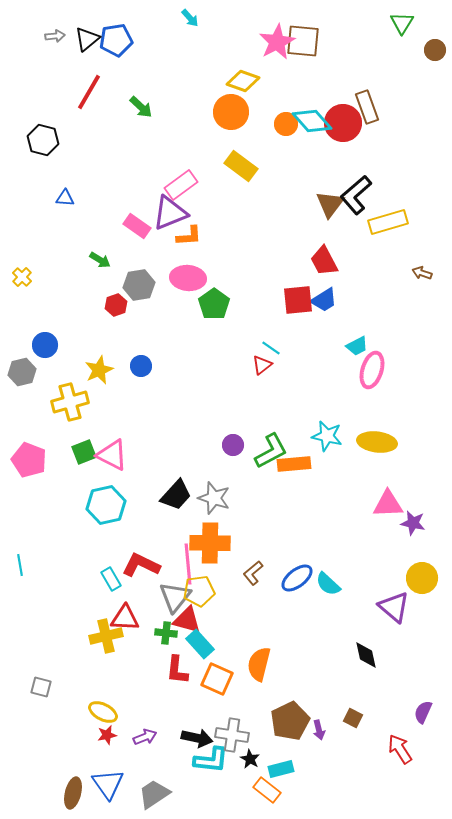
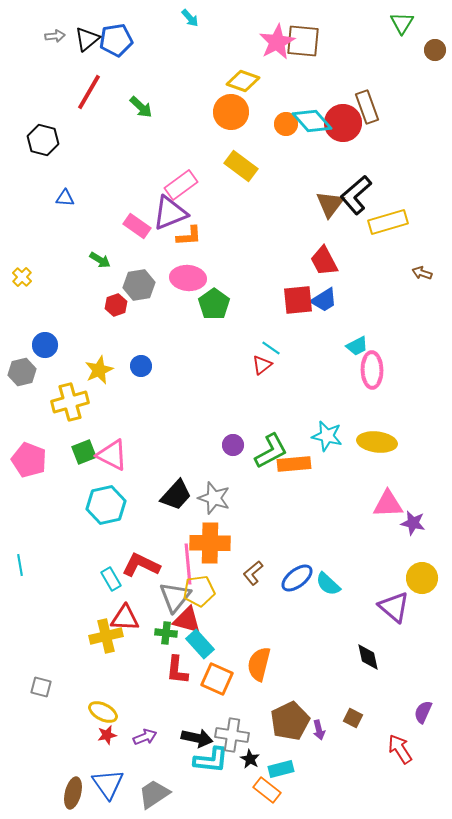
pink ellipse at (372, 370): rotated 18 degrees counterclockwise
black diamond at (366, 655): moved 2 px right, 2 px down
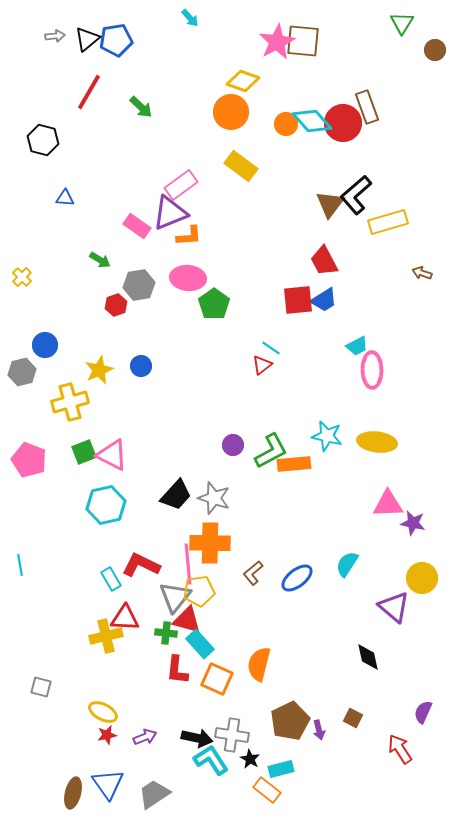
cyan semicircle at (328, 584): moved 19 px right, 20 px up; rotated 80 degrees clockwise
cyan L-shape at (211, 760): rotated 129 degrees counterclockwise
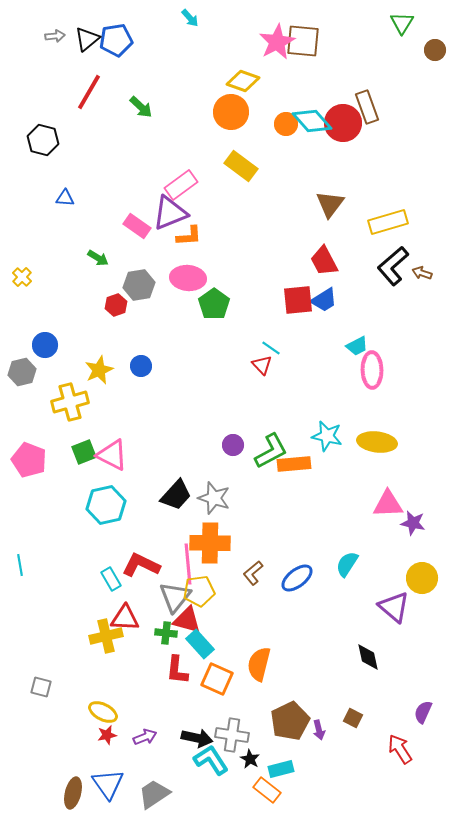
black L-shape at (356, 195): moved 37 px right, 71 px down
green arrow at (100, 260): moved 2 px left, 2 px up
red triangle at (262, 365): rotated 35 degrees counterclockwise
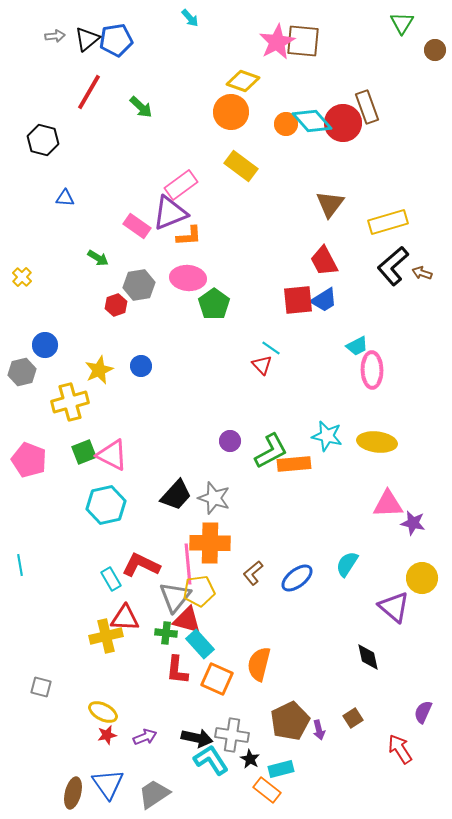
purple circle at (233, 445): moved 3 px left, 4 px up
brown square at (353, 718): rotated 30 degrees clockwise
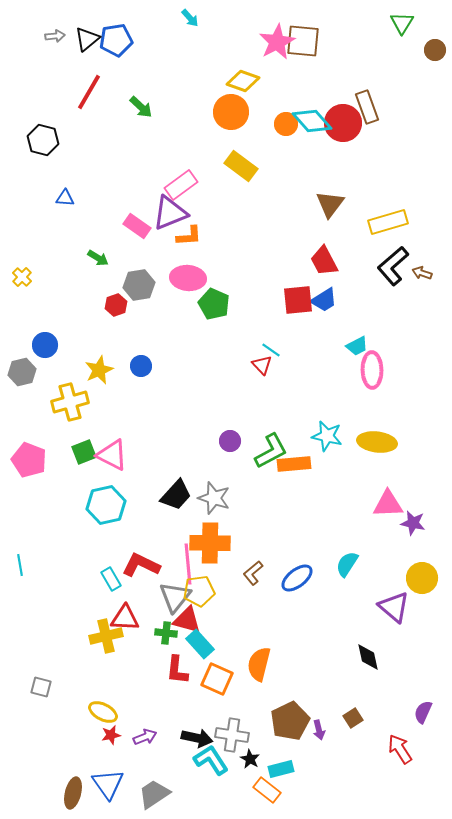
green pentagon at (214, 304): rotated 12 degrees counterclockwise
cyan line at (271, 348): moved 2 px down
red star at (107, 735): moved 4 px right
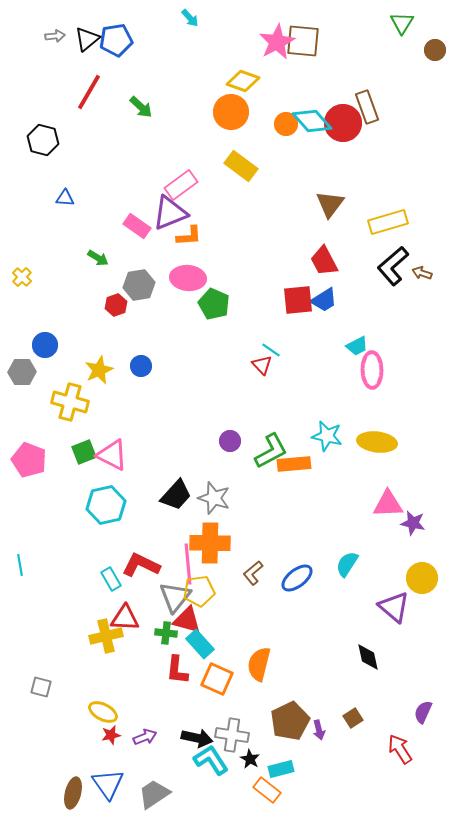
gray hexagon at (22, 372): rotated 12 degrees clockwise
yellow cross at (70, 402): rotated 30 degrees clockwise
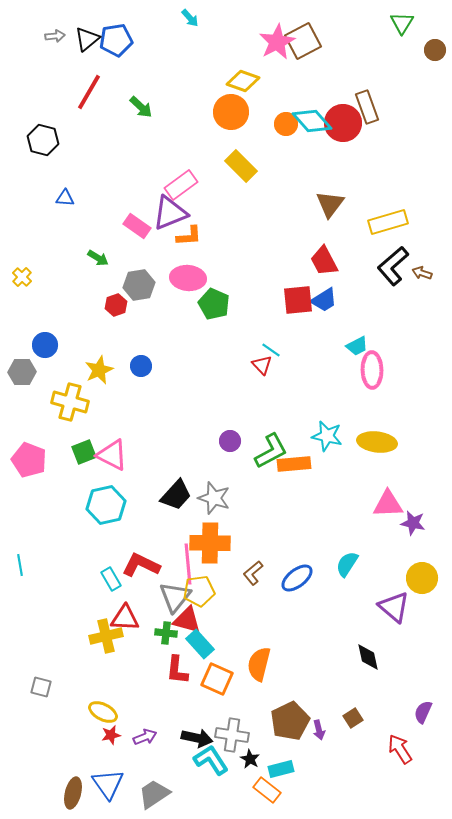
brown square at (303, 41): rotated 33 degrees counterclockwise
yellow rectangle at (241, 166): rotated 8 degrees clockwise
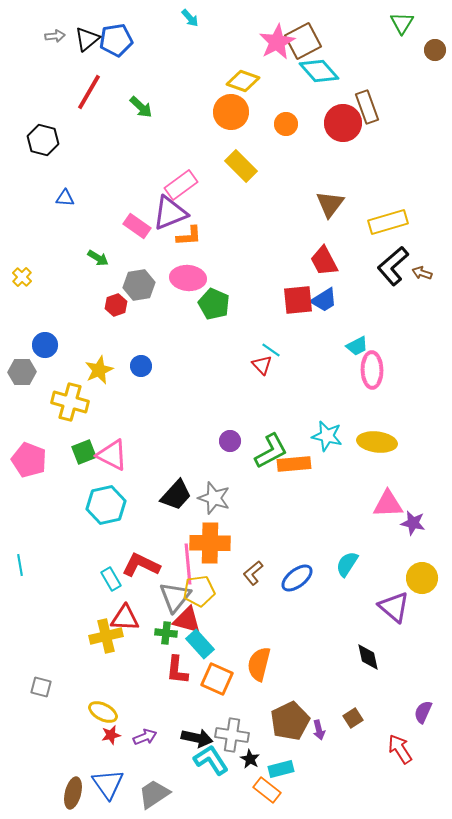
cyan diamond at (312, 121): moved 7 px right, 50 px up
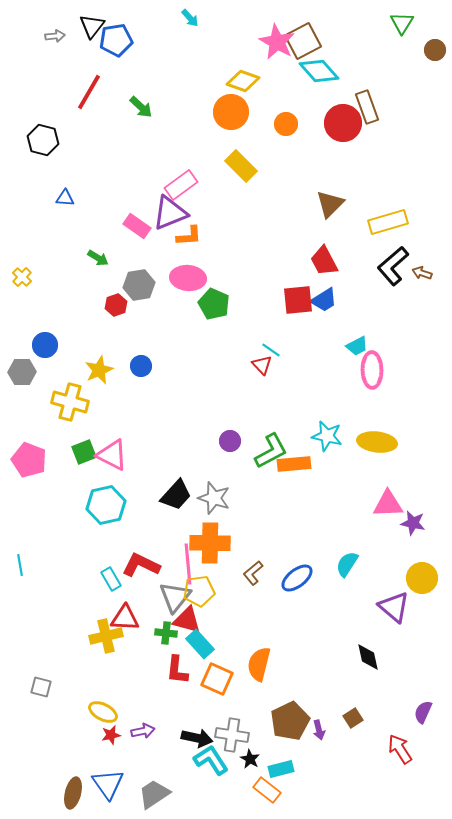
black triangle at (87, 39): moved 5 px right, 13 px up; rotated 12 degrees counterclockwise
pink star at (277, 42): rotated 15 degrees counterclockwise
brown triangle at (330, 204): rotated 8 degrees clockwise
purple arrow at (145, 737): moved 2 px left, 6 px up; rotated 10 degrees clockwise
